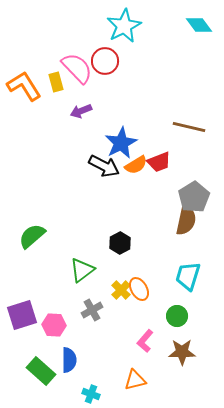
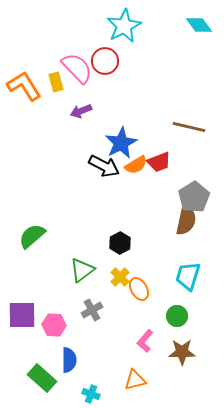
yellow cross: moved 1 px left, 13 px up
purple square: rotated 16 degrees clockwise
green rectangle: moved 1 px right, 7 px down
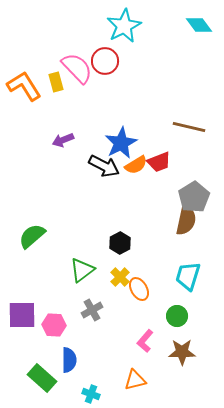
purple arrow: moved 18 px left, 29 px down
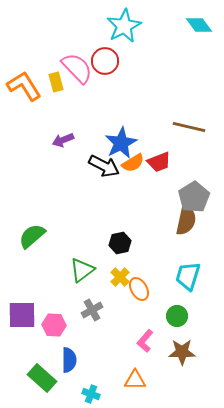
orange semicircle: moved 3 px left, 2 px up
black hexagon: rotated 15 degrees clockwise
orange triangle: rotated 15 degrees clockwise
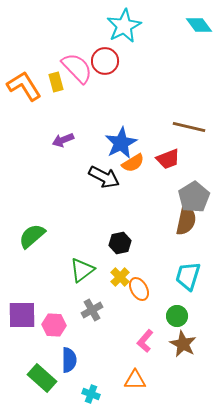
red trapezoid: moved 9 px right, 3 px up
black arrow: moved 11 px down
brown star: moved 1 px right, 8 px up; rotated 28 degrees clockwise
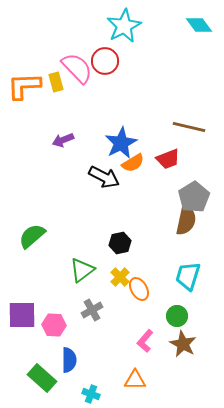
orange L-shape: rotated 60 degrees counterclockwise
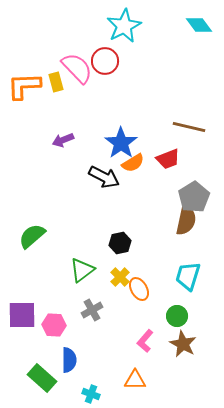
blue star: rotated 8 degrees counterclockwise
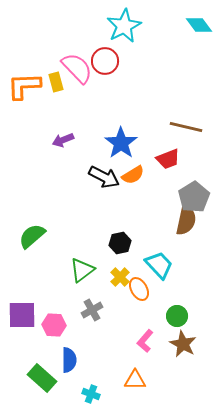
brown line: moved 3 px left
orange semicircle: moved 12 px down
cyan trapezoid: moved 29 px left, 11 px up; rotated 120 degrees clockwise
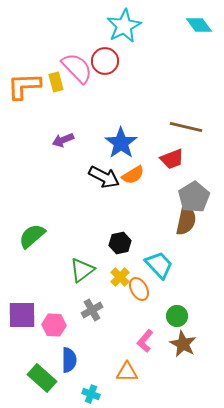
red trapezoid: moved 4 px right
orange triangle: moved 8 px left, 8 px up
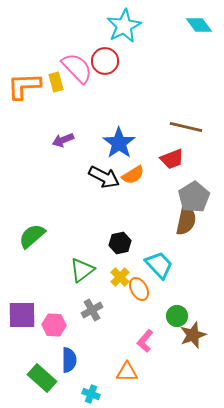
blue star: moved 2 px left
brown star: moved 10 px right, 9 px up; rotated 24 degrees clockwise
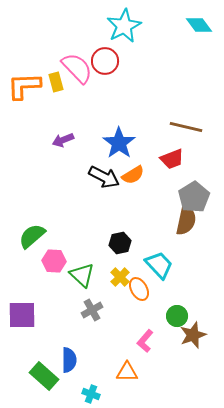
green triangle: moved 5 px down; rotated 40 degrees counterclockwise
pink hexagon: moved 64 px up
green rectangle: moved 2 px right, 2 px up
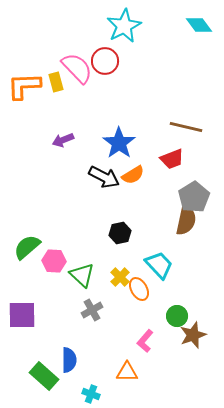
green semicircle: moved 5 px left, 11 px down
black hexagon: moved 10 px up
